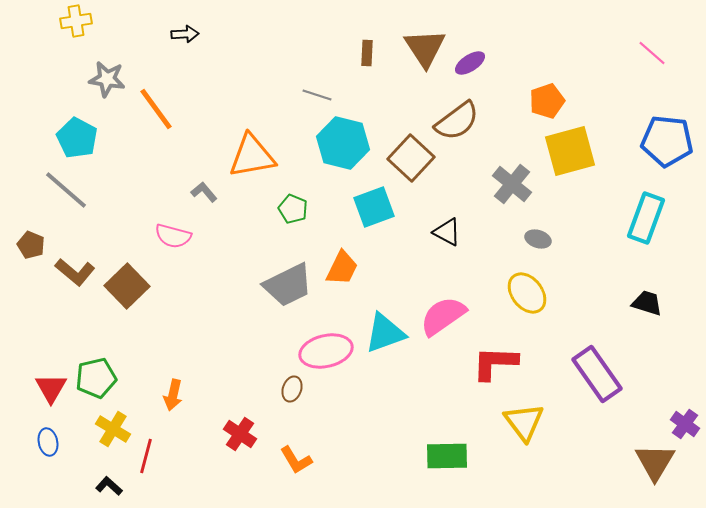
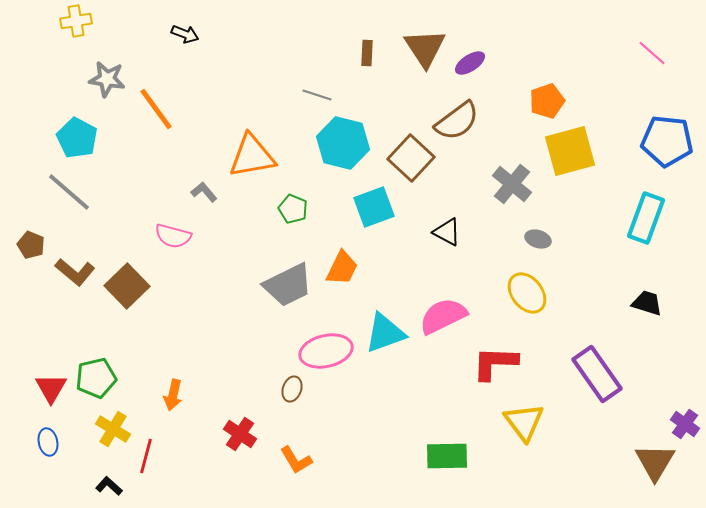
black arrow at (185, 34): rotated 24 degrees clockwise
gray line at (66, 190): moved 3 px right, 2 px down
pink semicircle at (443, 316): rotated 9 degrees clockwise
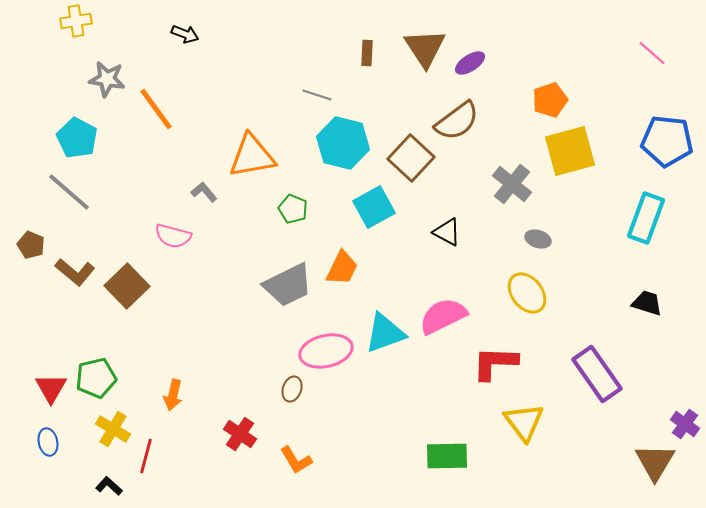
orange pentagon at (547, 101): moved 3 px right, 1 px up
cyan square at (374, 207): rotated 9 degrees counterclockwise
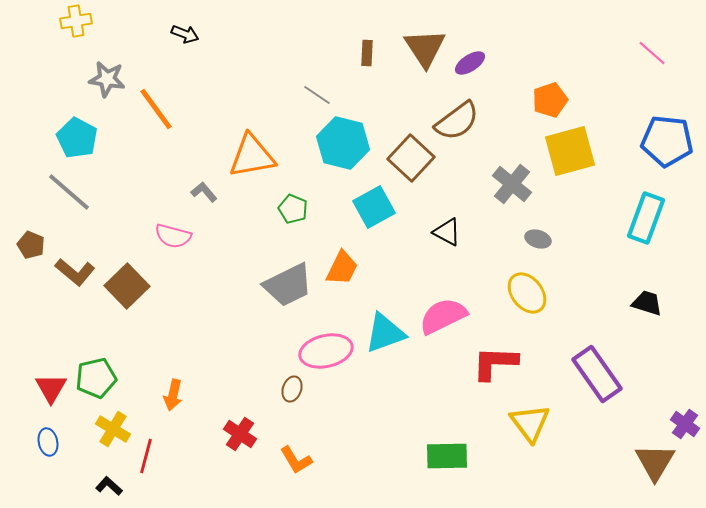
gray line at (317, 95): rotated 16 degrees clockwise
yellow triangle at (524, 422): moved 6 px right, 1 px down
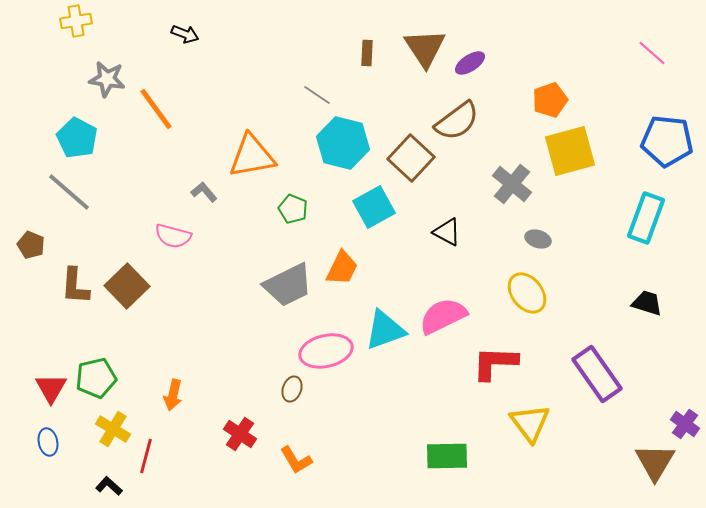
brown L-shape at (75, 272): moved 14 px down; rotated 54 degrees clockwise
cyan triangle at (385, 333): moved 3 px up
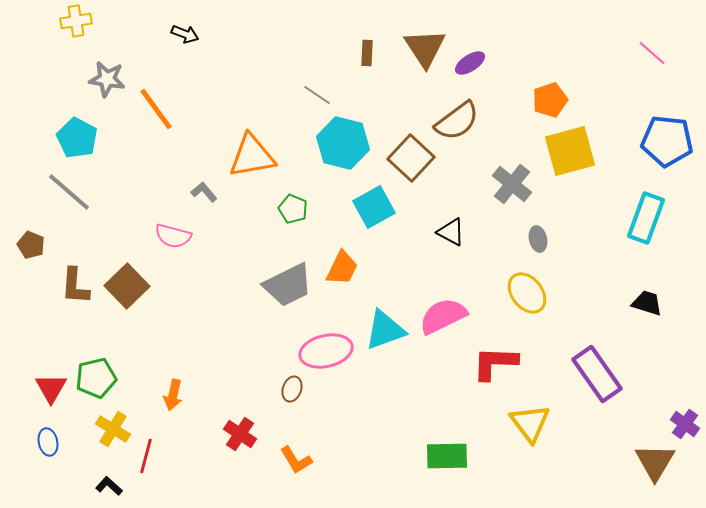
black triangle at (447, 232): moved 4 px right
gray ellipse at (538, 239): rotated 60 degrees clockwise
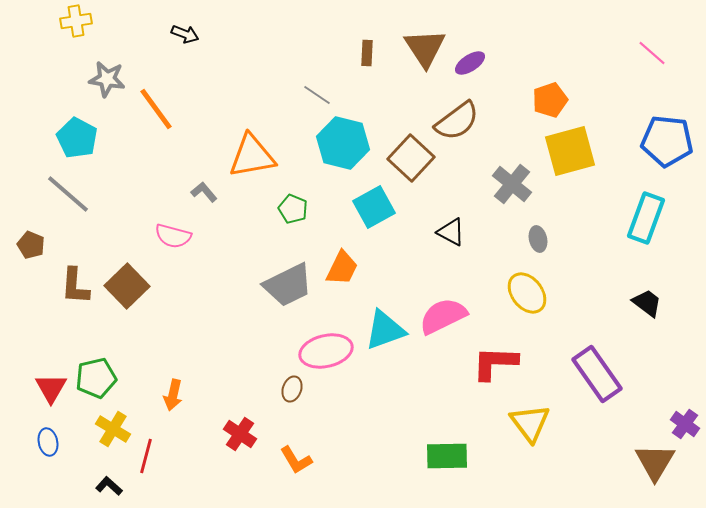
gray line at (69, 192): moved 1 px left, 2 px down
black trapezoid at (647, 303): rotated 20 degrees clockwise
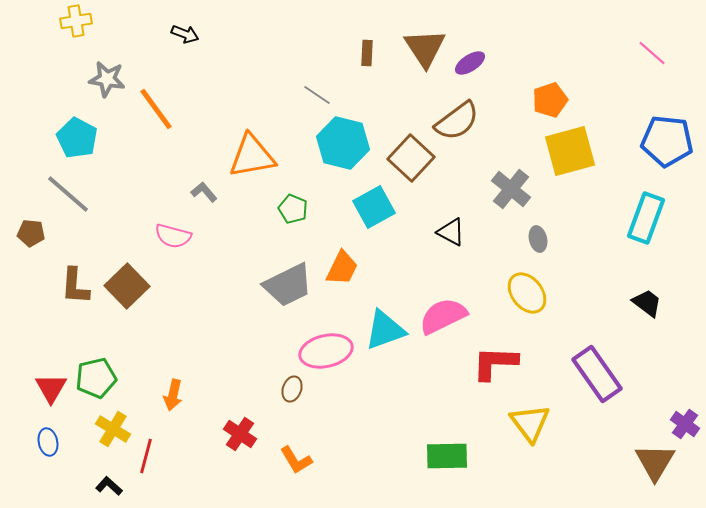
gray cross at (512, 184): moved 1 px left, 5 px down
brown pentagon at (31, 245): moved 12 px up; rotated 16 degrees counterclockwise
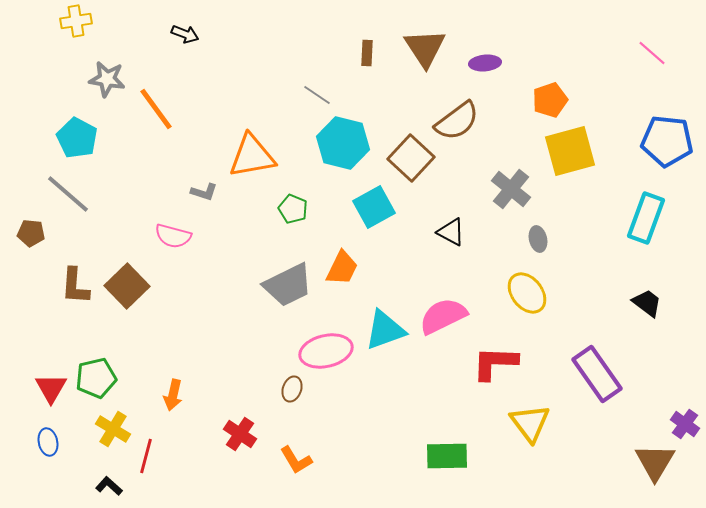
purple ellipse at (470, 63): moved 15 px right; rotated 28 degrees clockwise
gray L-shape at (204, 192): rotated 148 degrees clockwise
